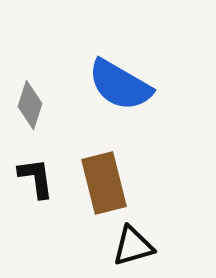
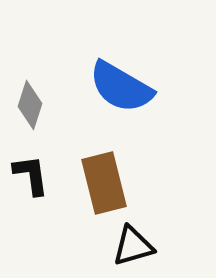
blue semicircle: moved 1 px right, 2 px down
black L-shape: moved 5 px left, 3 px up
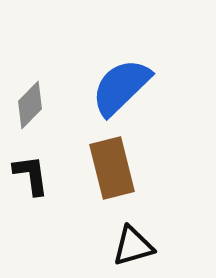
blue semicircle: rotated 106 degrees clockwise
gray diamond: rotated 27 degrees clockwise
brown rectangle: moved 8 px right, 15 px up
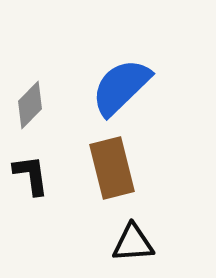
black triangle: moved 3 px up; rotated 12 degrees clockwise
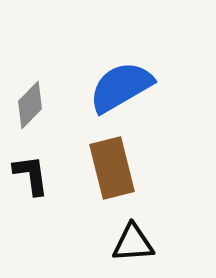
blue semicircle: rotated 14 degrees clockwise
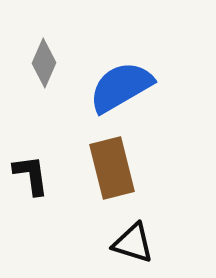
gray diamond: moved 14 px right, 42 px up; rotated 21 degrees counterclockwise
black triangle: rotated 21 degrees clockwise
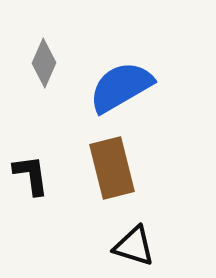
black triangle: moved 1 px right, 3 px down
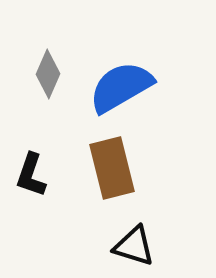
gray diamond: moved 4 px right, 11 px down
black L-shape: rotated 153 degrees counterclockwise
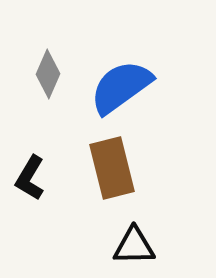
blue semicircle: rotated 6 degrees counterclockwise
black L-shape: moved 1 px left, 3 px down; rotated 12 degrees clockwise
black triangle: rotated 18 degrees counterclockwise
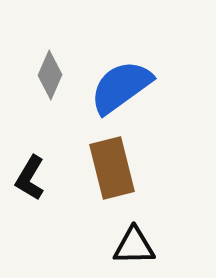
gray diamond: moved 2 px right, 1 px down
